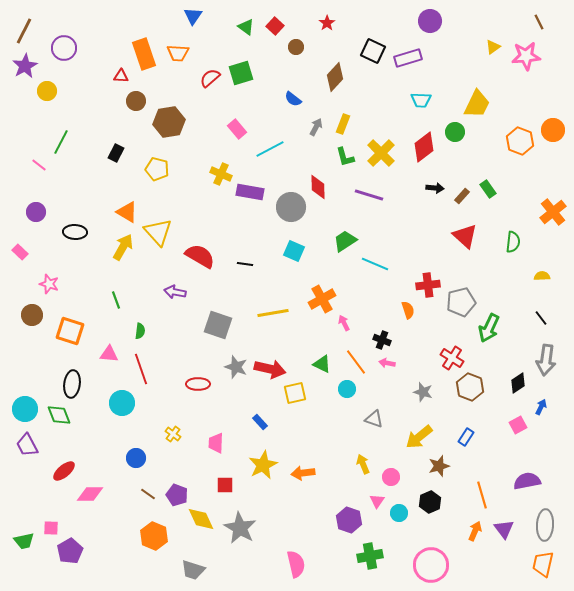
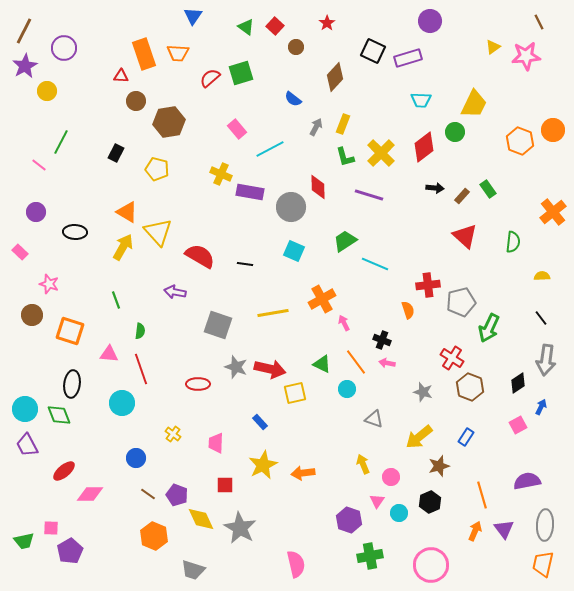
yellow trapezoid at (477, 104): moved 3 px left
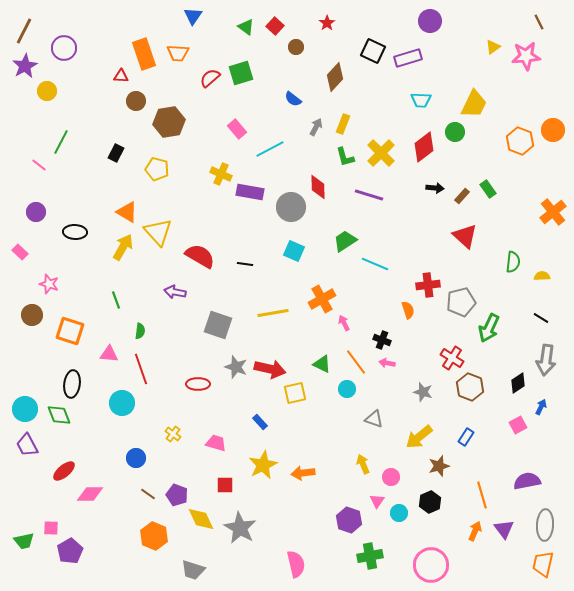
green semicircle at (513, 242): moved 20 px down
black line at (541, 318): rotated 21 degrees counterclockwise
pink trapezoid at (216, 443): rotated 105 degrees clockwise
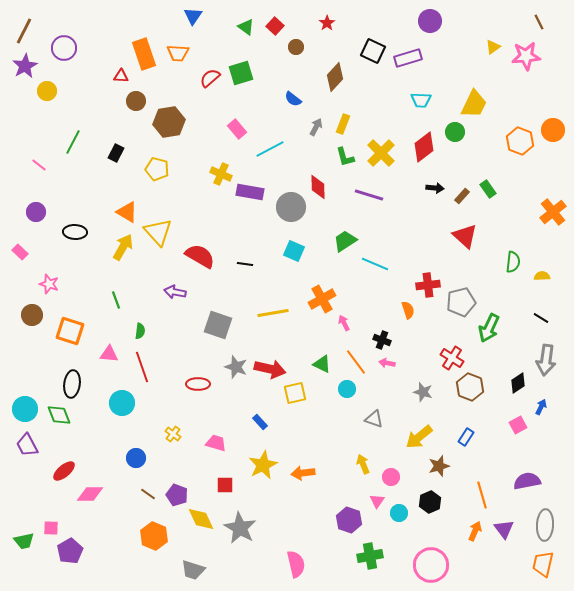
green line at (61, 142): moved 12 px right
red line at (141, 369): moved 1 px right, 2 px up
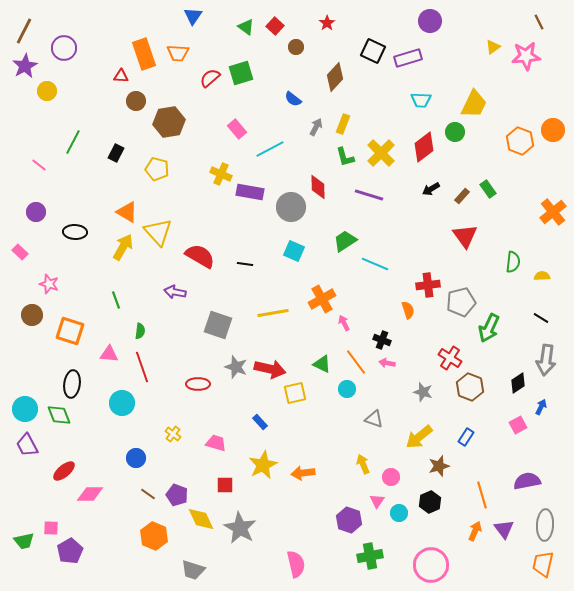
black arrow at (435, 188): moved 4 px left, 1 px down; rotated 144 degrees clockwise
red triangle at (465, 236): rotated 12 degrees clockwise
red cross at (452, 358): moved 2 px left
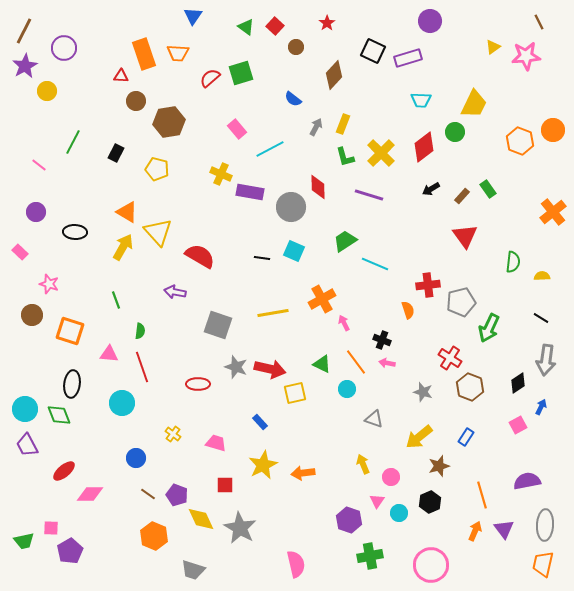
brown diamond at (335, 77): moved 1 px left, 2 px up
black line at (245, 264): moved 17 px right, 6 px up
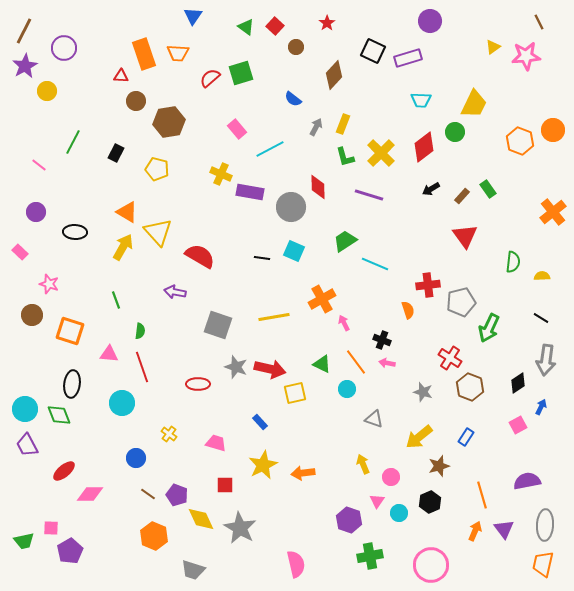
yellow line at (273, 313): moved 1 px right, 4 px down
yellow cross at (173, 434): moved 4 px left
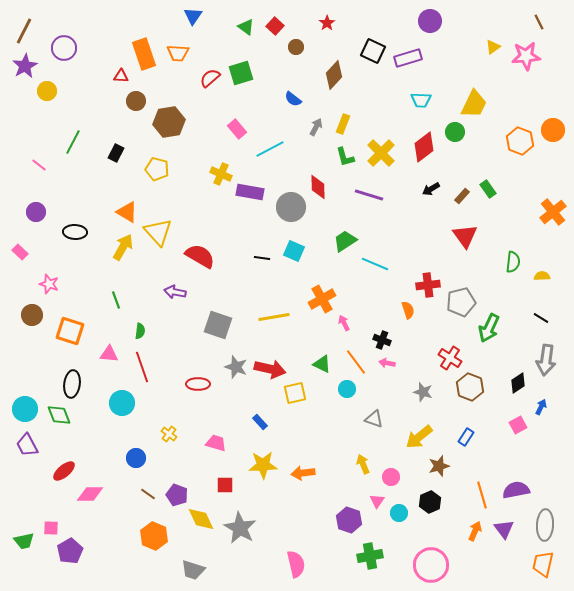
yellow star at (263, 465): rotated 24 degrees clockwise
purple semicircle at (527, 481): moved 11 px left, 9 px down
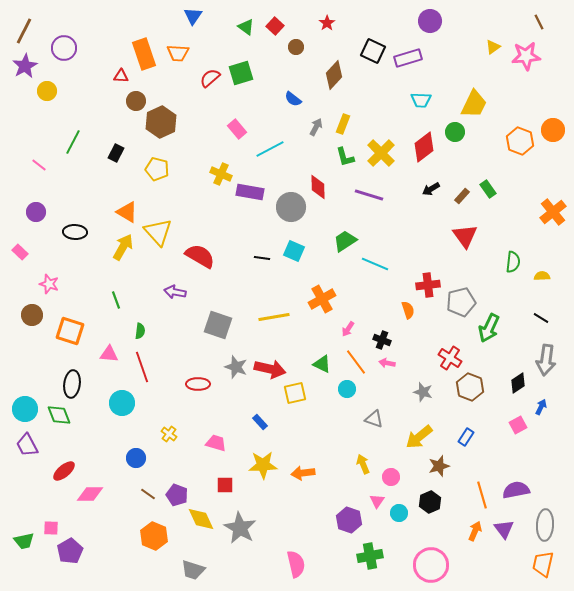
brown hexagon at (169, 122): moved 8 px left; rotated 16 degrees counterclockwise
pink arrow at (344, 323): moved 4 px right, 6 px down; rotated 119 degrees counterclockwise
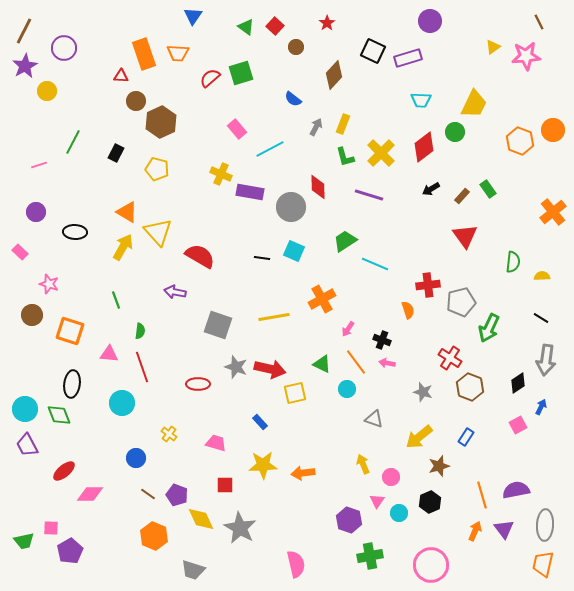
pink line at (39, 165): rotated 56 degrees counterclockwise
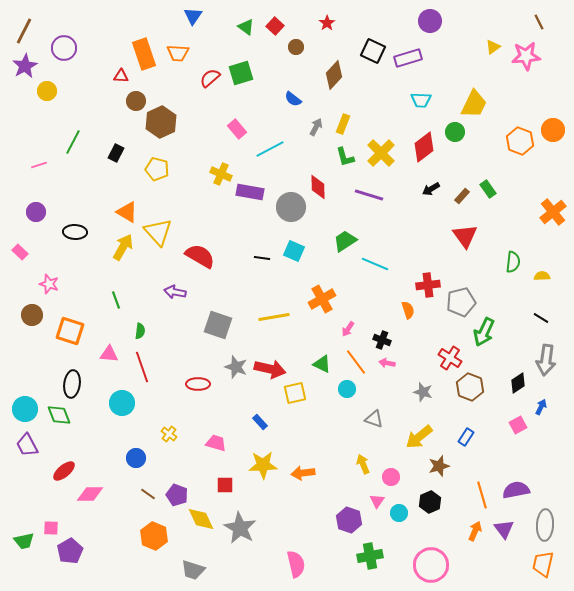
green arrow at (489, 328): moved 5 px left, 4 px down
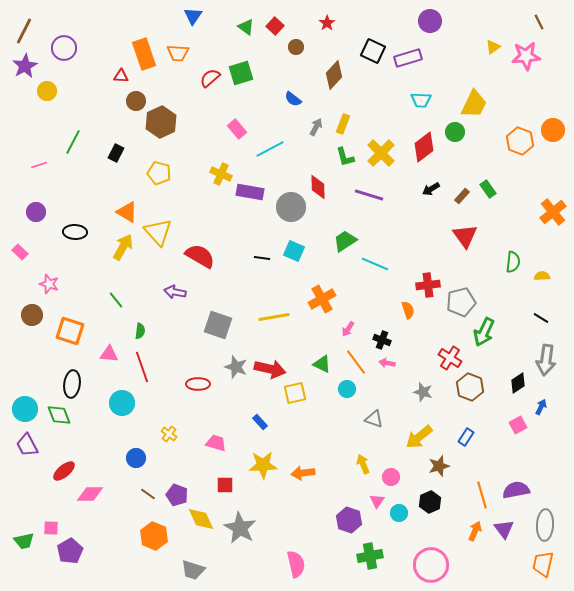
yellow pentagon at (157, 169): moved 2 px right, 4 px down
green line at (116, 300): rotated 18 degrees counterclockwise
